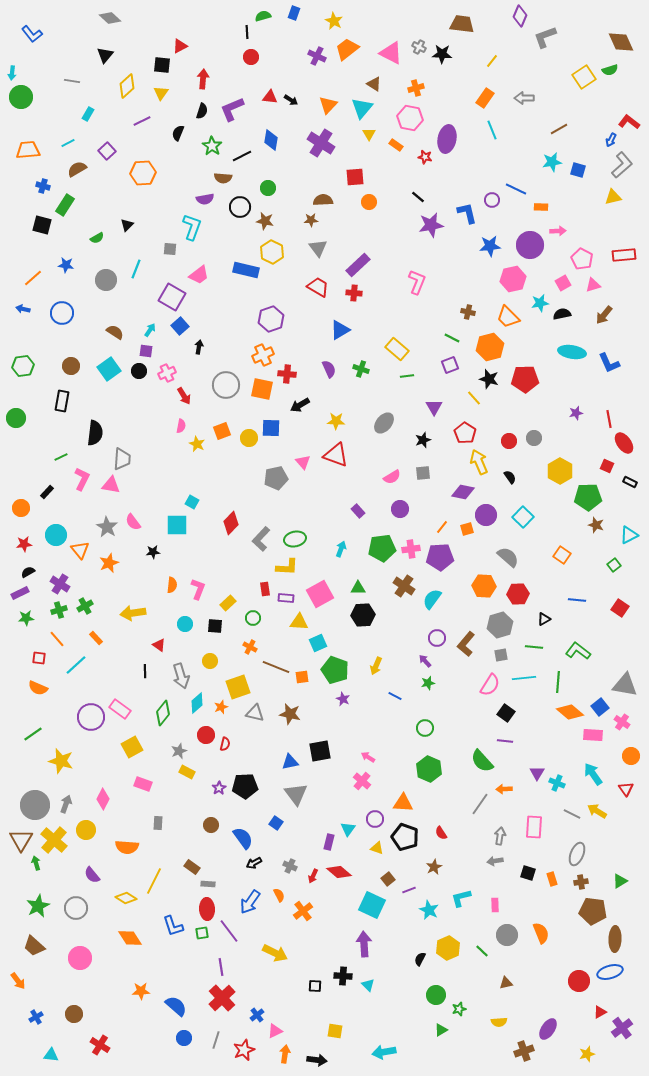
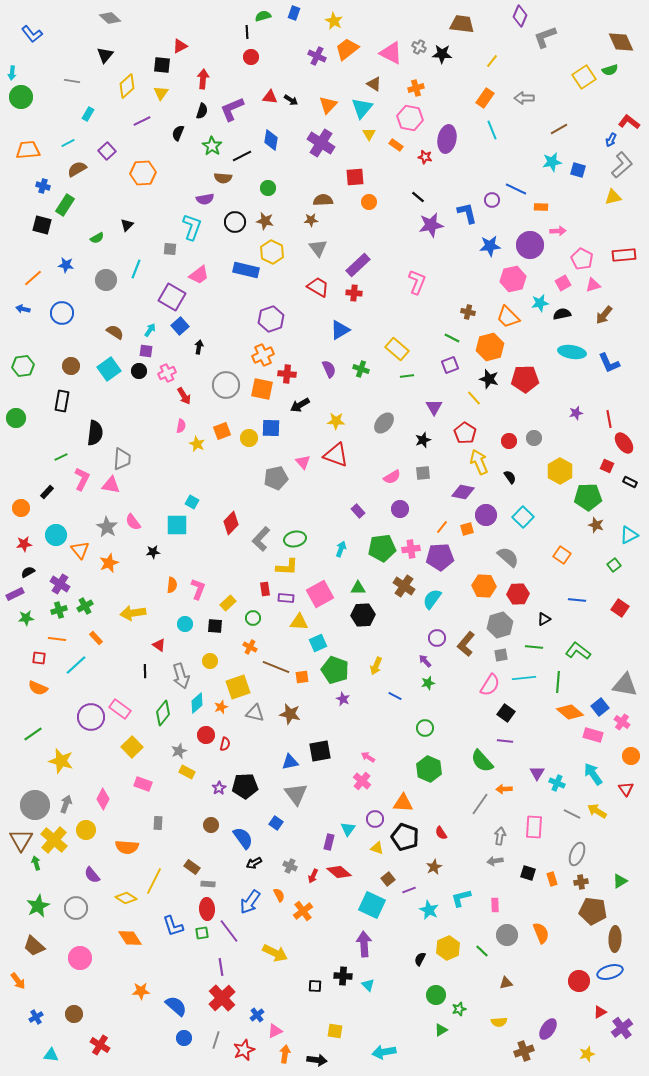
black circle at (240, 207): moved 5 px left, 15 px down
purple rectangle at (20, 593): moved 5 px left, 1 px down
orange line at (57, 639): rotated 42 degrees counterclockwise
pink rectangle at (593, 735): rotated 12 degrees clockwise
yellow square at (132, 747): rotated 15 degrees counterclockwise
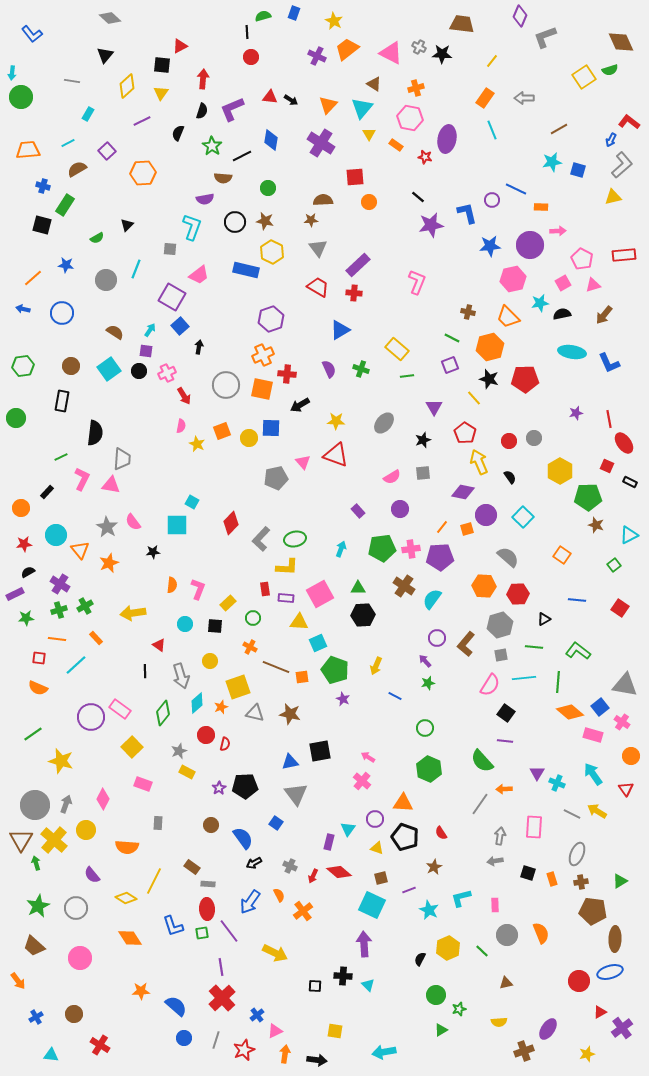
brown square at (388, 879): moved 7 px left, 1 px up; rotated 24 degrees clockwise
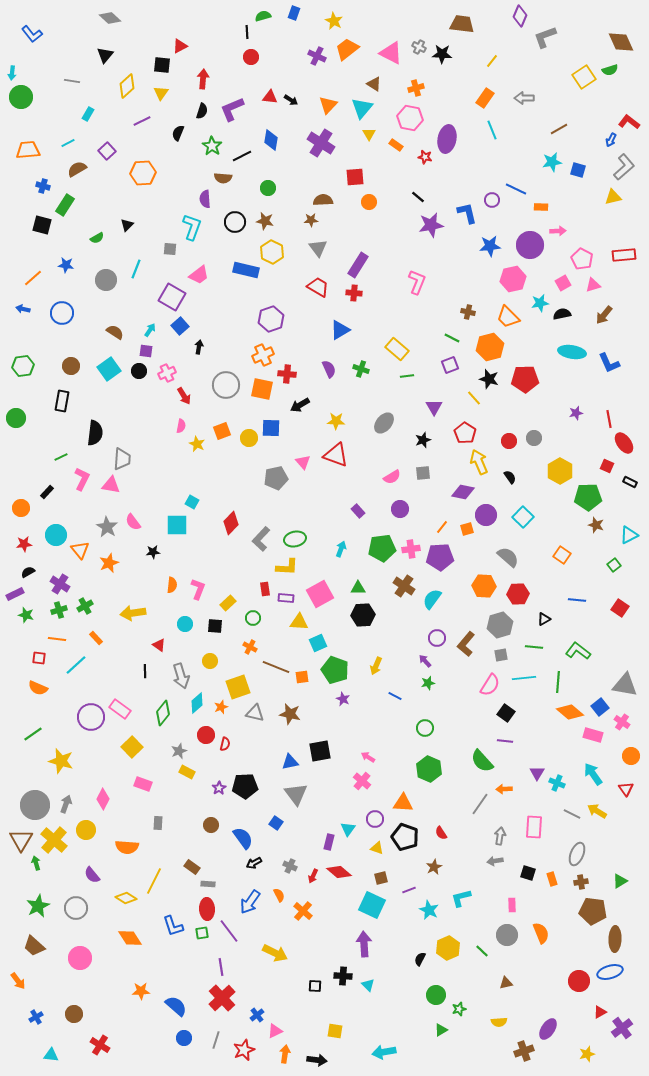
gray L-shape at (622, 165): moved 2 px right, 2 px down
purple semicircle at (205, 199): rotated 96 degrees clockwise
purple rectangle at (358, 265): rotated 15 degrees counterclockwise
green star at (26, 618): moved 3 px up; rotated 21 degrees clockwise
pink rectangle at (495, 905): moved 17 px right
orange cross at (303, 911): rotated 12 degrees counterclockwise
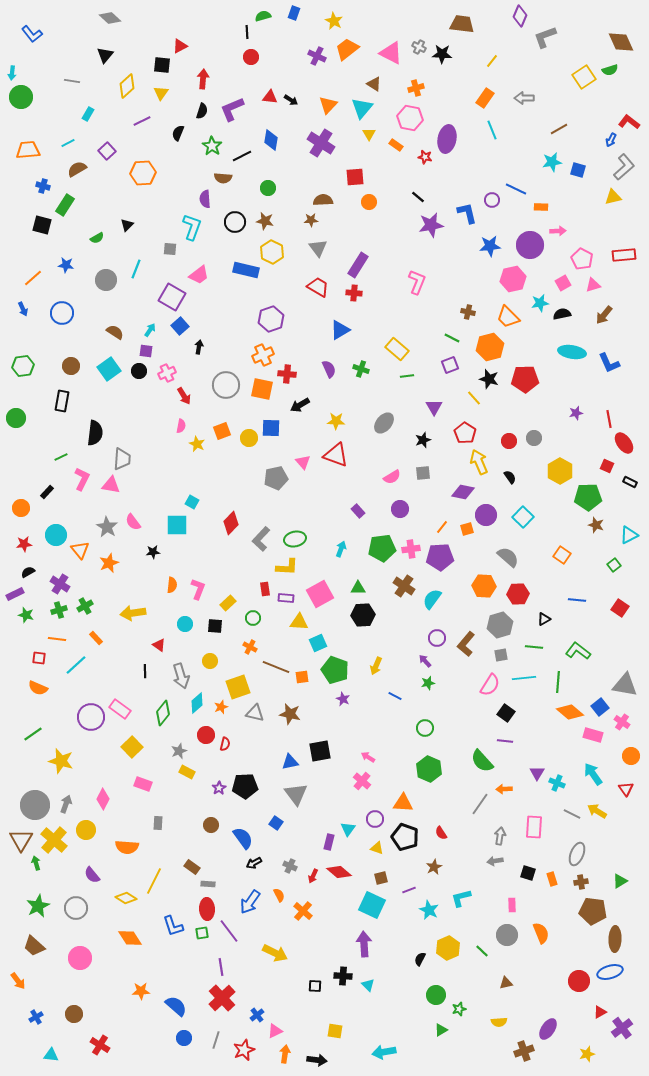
blue arrow at (23, 309): rotated 128 degrees counterclockwise
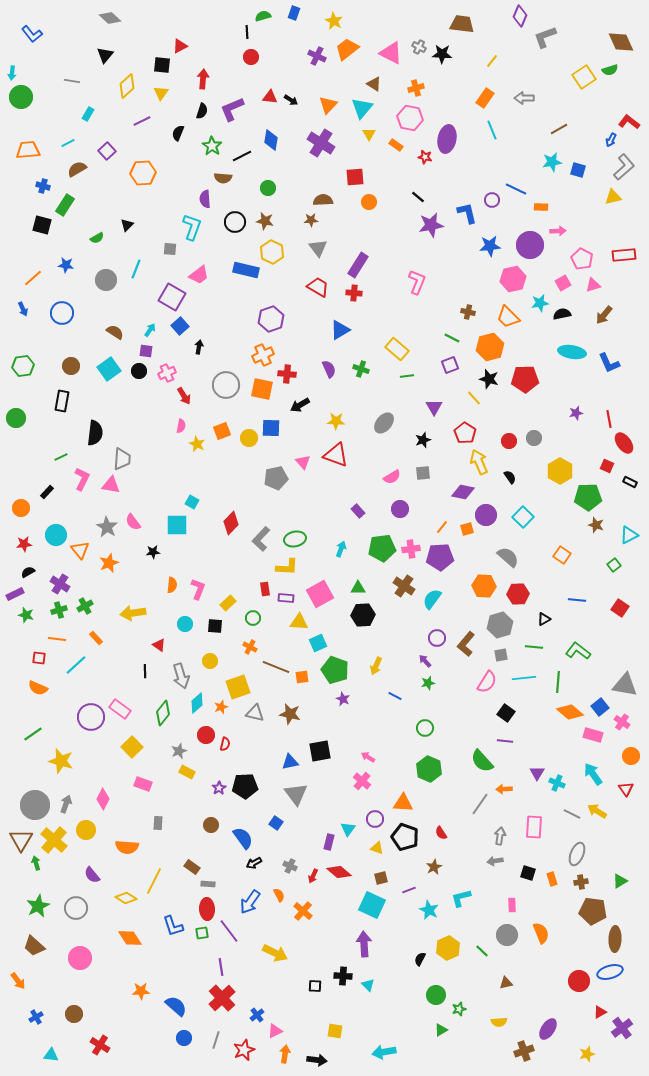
pink semicircle at (490, 685): moved 3 px left, 3 px up
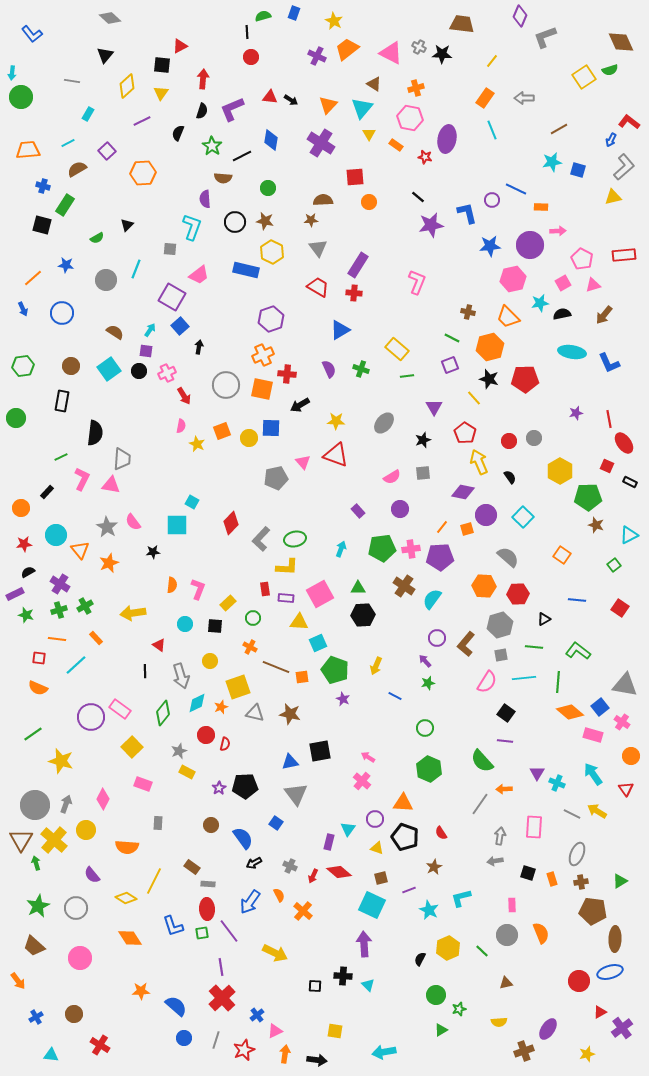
cyan diamond at (197, 703): rotated 15 degrees clockwise
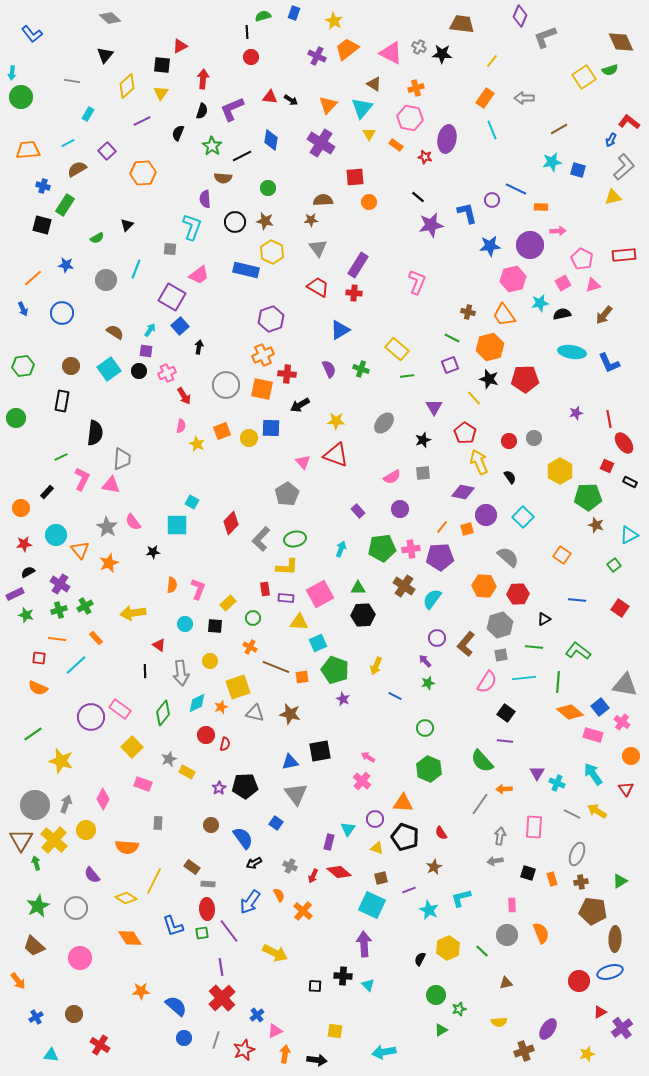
orange trapezoid at (508, 317): moved 4 px left, 2 px up; rotated 10 degrees clockwise
gray pentagon at (276, 478): moved 11 px right, 16 px down; rotated 20 degrees counterclockwise
gray arrow at (181, 676): moved 3 px up; rotated 10 degrees clockwise
gray star at (179, 751): moved 10 px left, 8 px down
